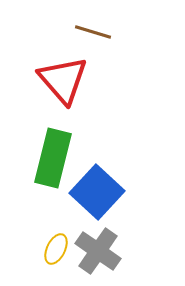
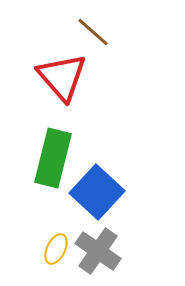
brown line: rotated 24 degrees clockwise
red triangle: moved 1 px left, 3 px up
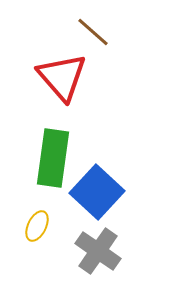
green rectangle: rotated 6 degrees counterclockwise
yellow ellipse: moved 19 px left, 23 px up
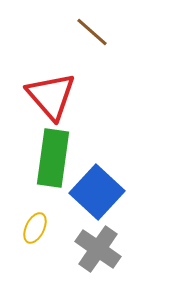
brown line: moved 1 px left
red triangle: moved 11 px left, 19 px down
yellow ellipse: moved 2 px left, 2 px down
gray cross: moved 2 px up
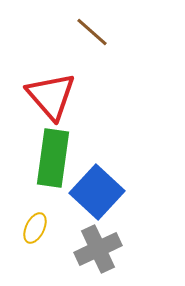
gray cross: rotated 30 degrees clockwise
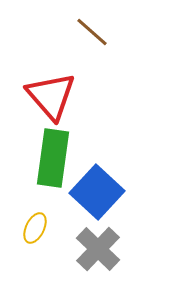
gray cross: rotated 21 degrees counterclockwise
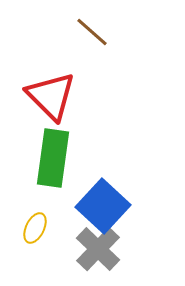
red triangle: rotated 4 degrees counterclockwise
blue square: moved 6 px right, 14 px down
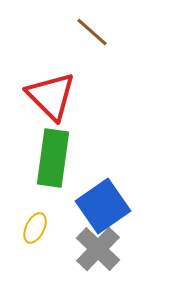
blue square: rotated 12 degrees clockwise
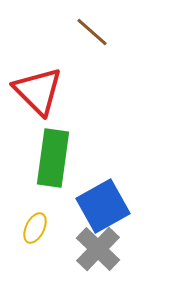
red triangle: moved 13 px left, 5 px up
blue square: rotated 6 degrees clockwise
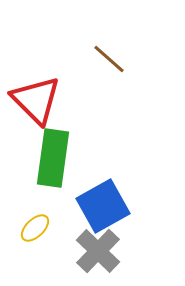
brown line: moved 17 px right, 27 px down
red triangle: moved 2 px left, 9 px down
yellow ellipse: rotated 20 degrees clockwise
gray cross: moved 2 px down
